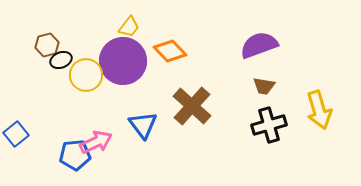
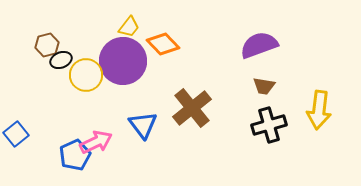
orange diamond: moved 7 px left, 7 px up
brown cross: moved 2 px down; rotated 9 degrees clockwise
yellow arrow: rotated 24 degrees clockwise
blue pentagon: rotated 20 degrees counterclockwise
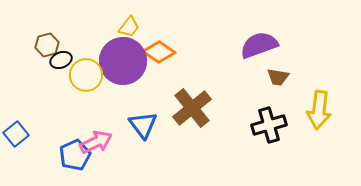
orange diamond: moved 4 px left, 8 px down; rotated 12 degrees counterclockwise
brown trapezoid: moved 14 px right, 9 px up
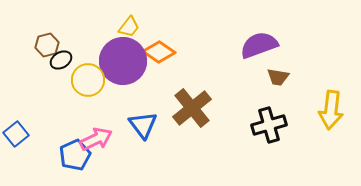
black ellipse: rotated 10 degrees counterclockwise
yellow circle: moved 2 px right, 5 px down
yellow arrow: moved 12 px right
pink arrow: moved 3 px up
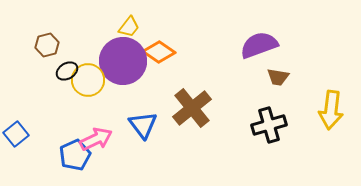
black ellipse: moved 6 px right, 11 px down
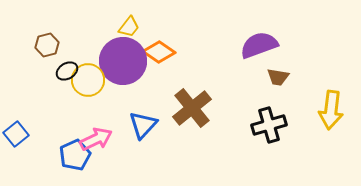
blue triangle: rotated 20 degrees clockwise
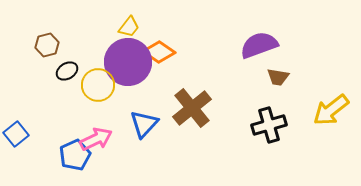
purple circle: moved 5 px right, 1 px down
yellow circle: moved 10 px right, 5 px down
yellow arrow: rotated 45 degrees clockwise
blue triangle: moved 1 px right, 1 px up
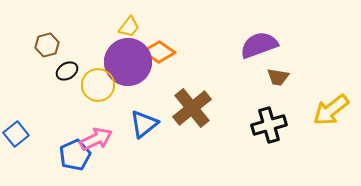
blue triangle: rotated 8 degrees clockwise
